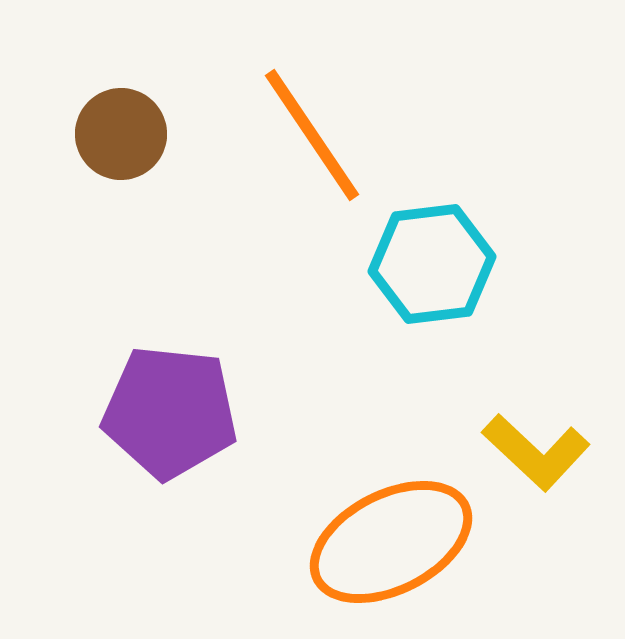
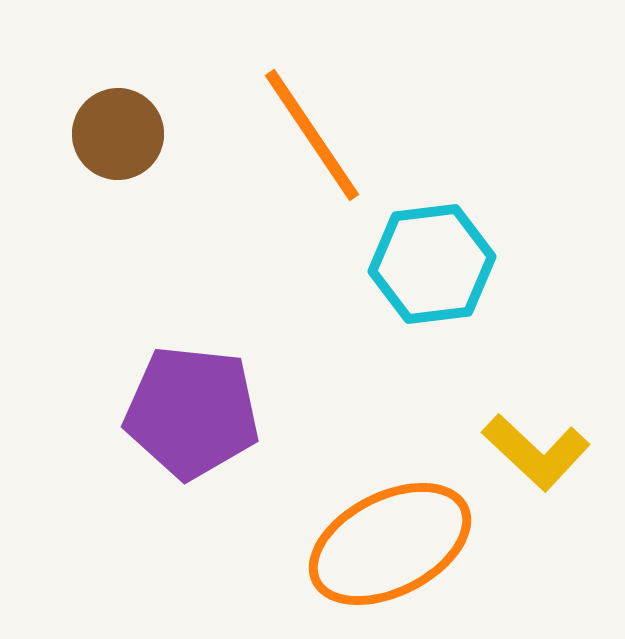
brown circle: moved 3 px left
purple pentagon: moved 22 px right
orange ellipse: moved 1 px left, 2 px down
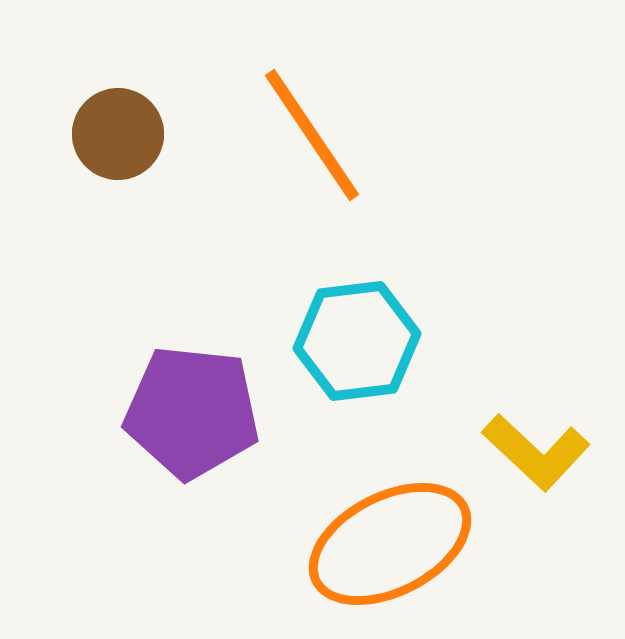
cyan hexagon: moved 75 px left, 77 px down
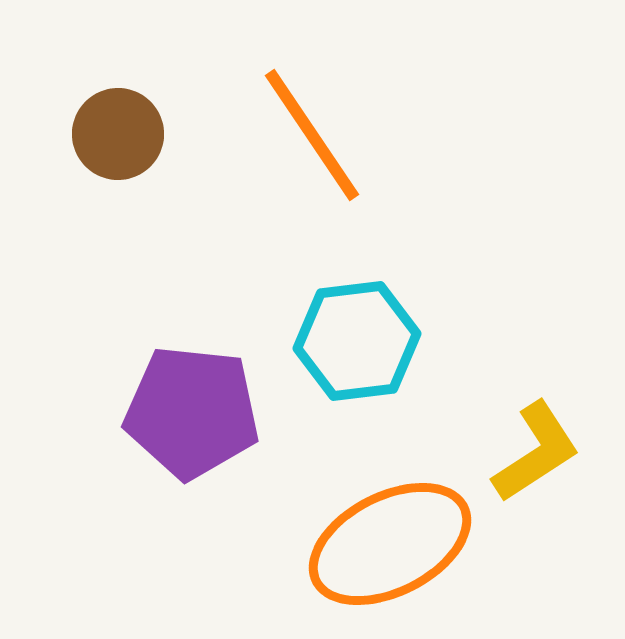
yellow L-shape: rotated 76 degrees counterclockwise
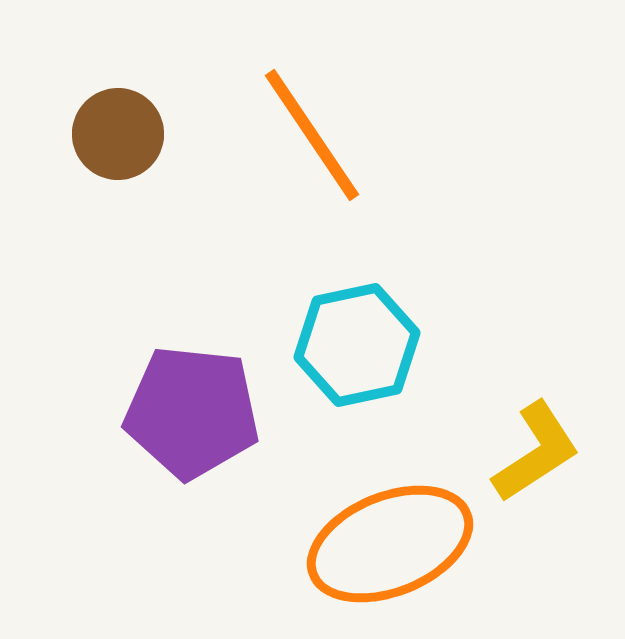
cyan hexagon: moved 4 px down; rotated 5 degrees counterclockwise
orange ellipse: rotated 5 degrees clockwise
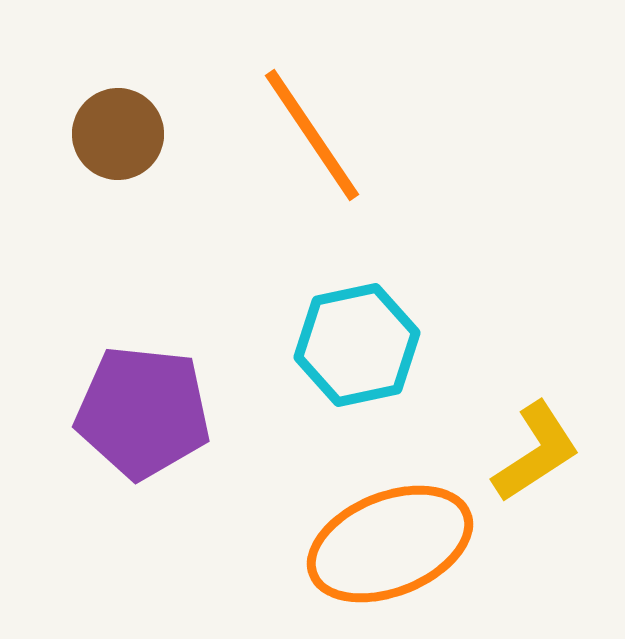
purple pentagon: moved 49 px left
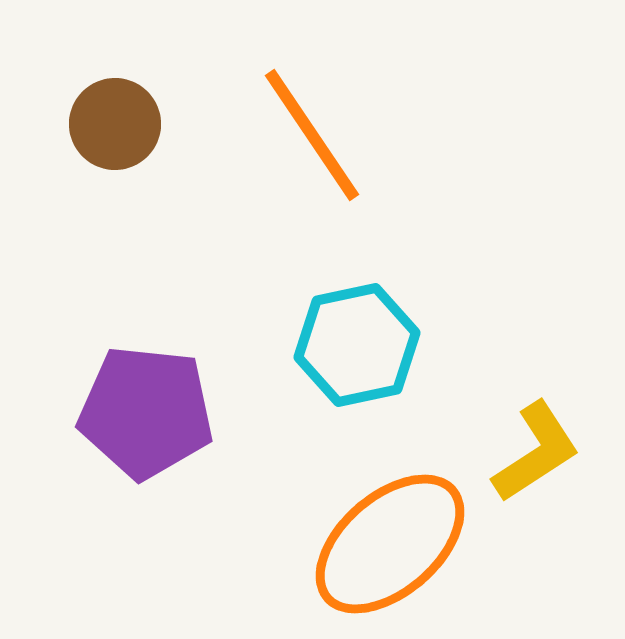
brown circle: moved 3 px left, 10 px up
purple pentagon: moved 3 px right
orange ellipse: rotated 19 degrees counterclockwise
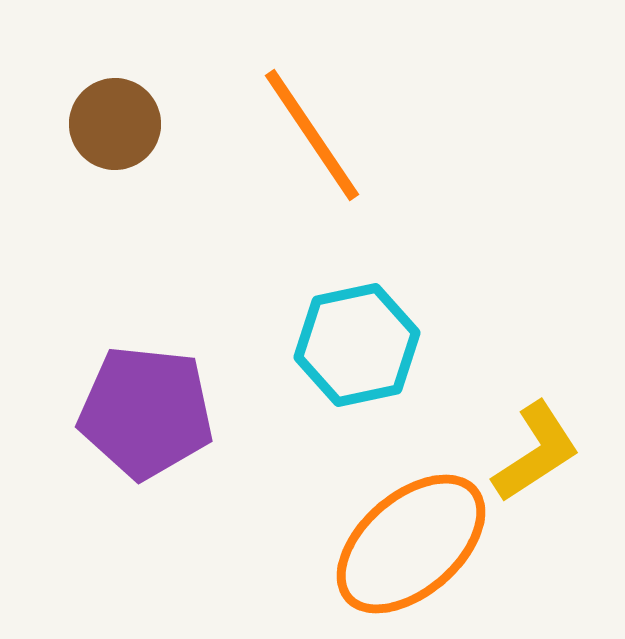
orange ellipse: moved 21 px right
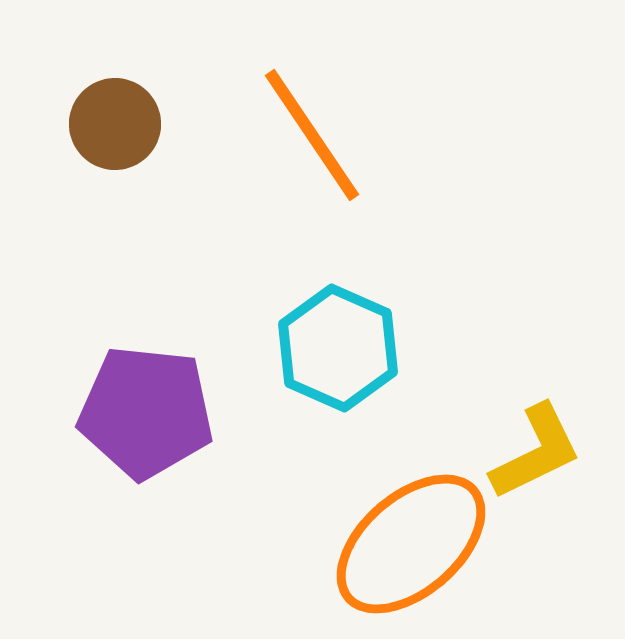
cyan hexagon: moved 19 px left, 3 px down; rotated 24 degrees counterclockwise
yellow L-shape: rotated 7 degrees clockwise
